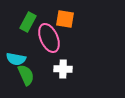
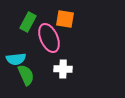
cyan semicircle: rotated 18 degrees counterclockwise
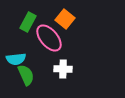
orange square: rotated 30 degrees clockwise
pink ellipse: rotated 16 degrees counterclockwise
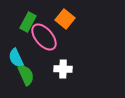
pink ellipse: moved 5 px left, 1 px up
cyan semicircle: moved 1 px up; rotated 72 degrees clockwise
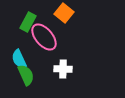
orange square: moved 1 px left, 6 px up
cyan semicircle: moved 3 px right, 1 px down
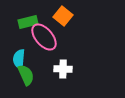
orange square: moved 1 px left, 3 px down
green rectangle: rotated 48 degrees clockwise
cyan semicircle: rotated 30 degrees clockwise
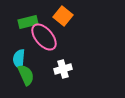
white cross: rotated 18 degrees counterclockwise
